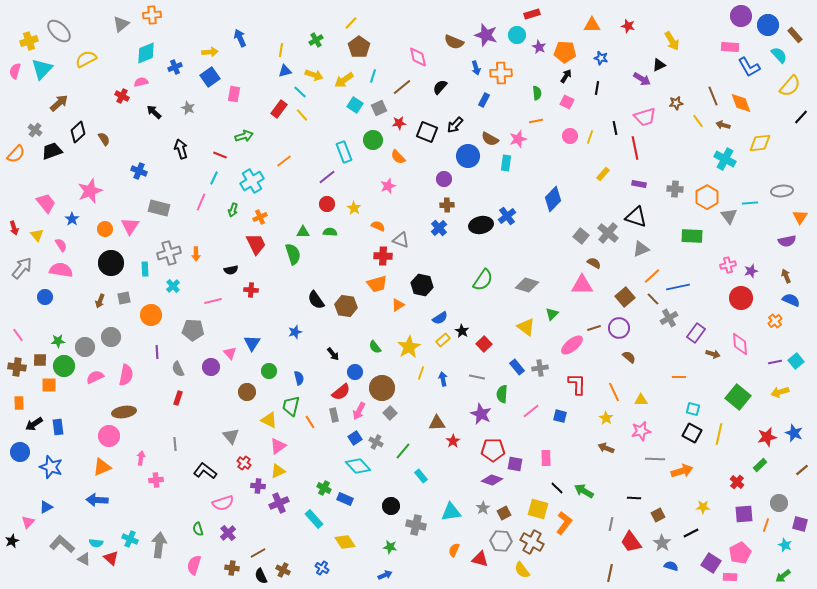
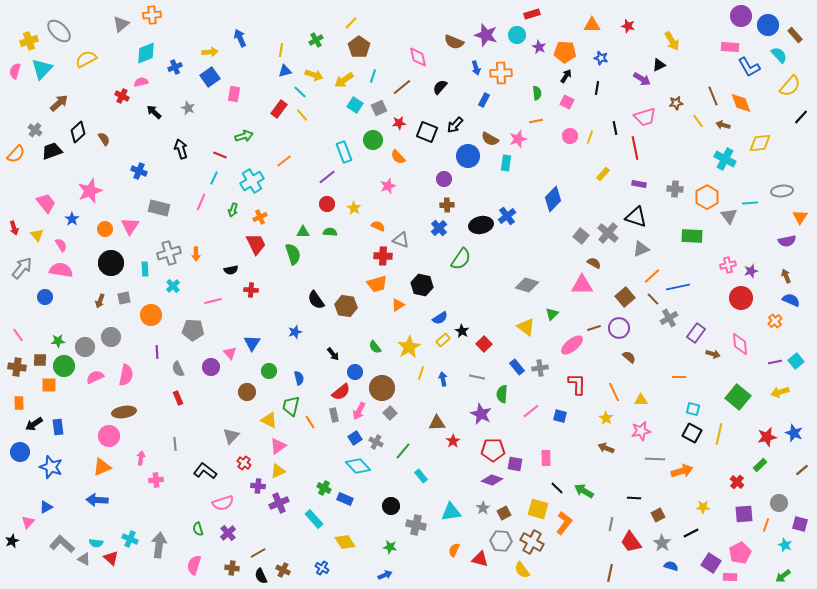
green semicircle at (483, 280): moved 22 px left, 21 px up
red rectangle at (178, 398): rotated 40 degrees counterclockwise
gray triangle at (231, 436): rotated 24 degrees clockwise
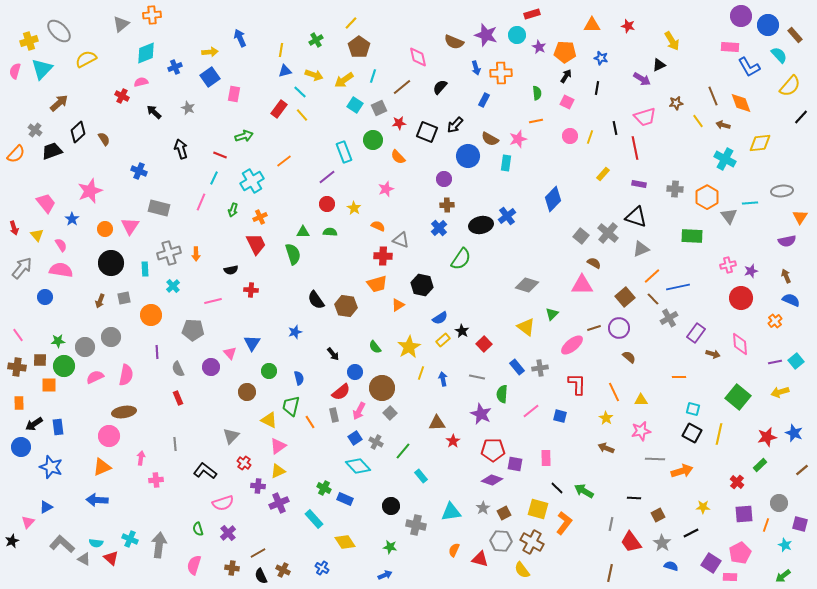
pink star at (388, 186): moved 2 px left, 3 px down
blue circle at (20, 452): moved 1 px right, 5 px up
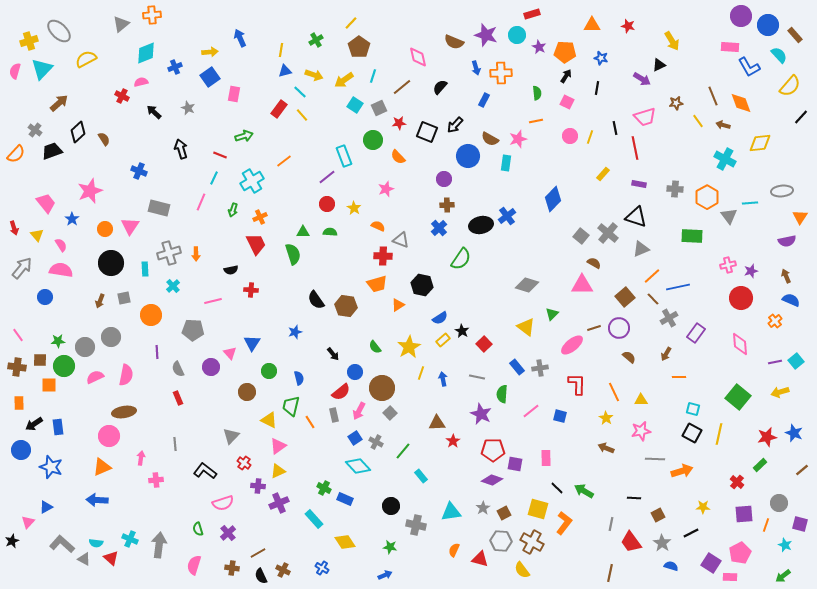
cyan rectangle at (344, 152): moved 4 px down
brown arrow at (713, 354): moved 47 px left; rotated 104 degrees clockwise
blue circle at (21, 447): moved 3 px down
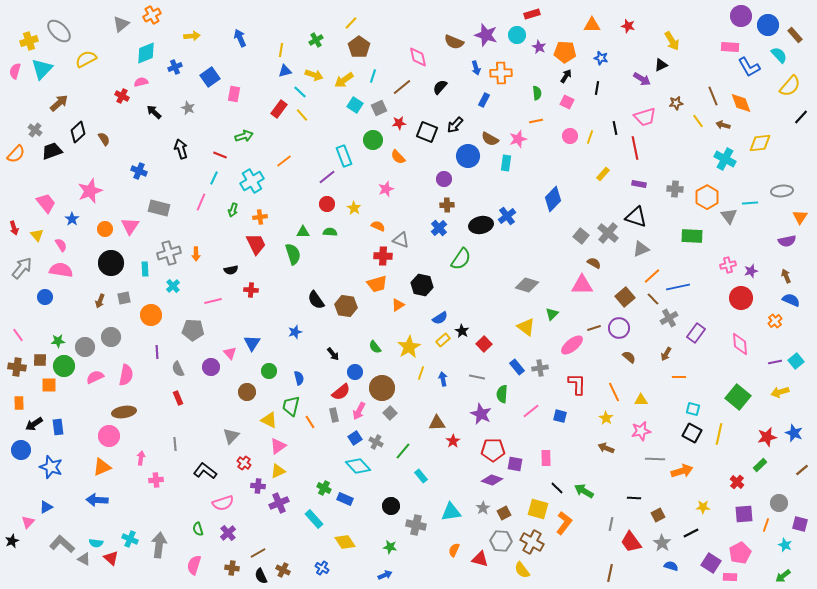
orange cross at (152, 15): rotated 24 degrees counterclockwise
yellow arrow at (210, 52): moved 18 px left, 16 px up
black triangle at (659, 65): moved 2 px right
orange cross at (260, 217): rotated 16 degrees clockwise
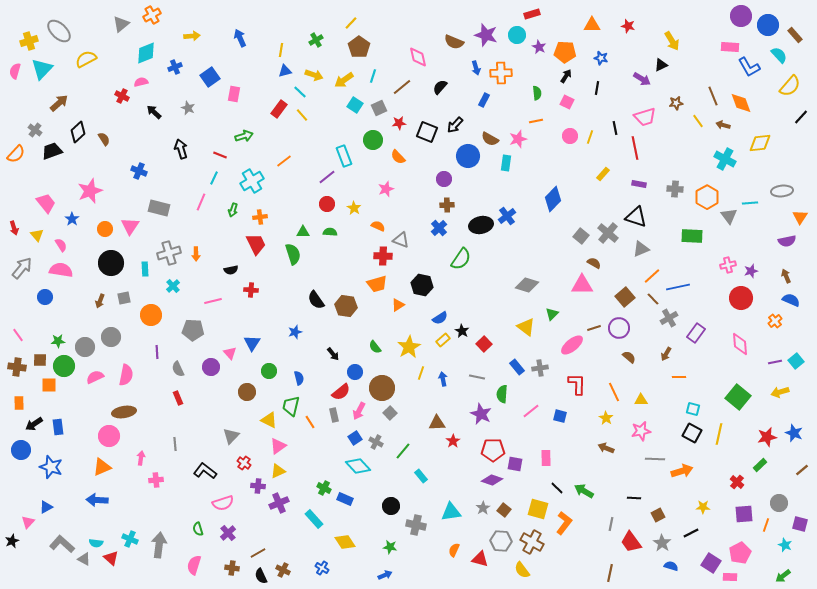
brown square at (504, 513): moved 3 px up; rotated 24 degrees counterclockwise
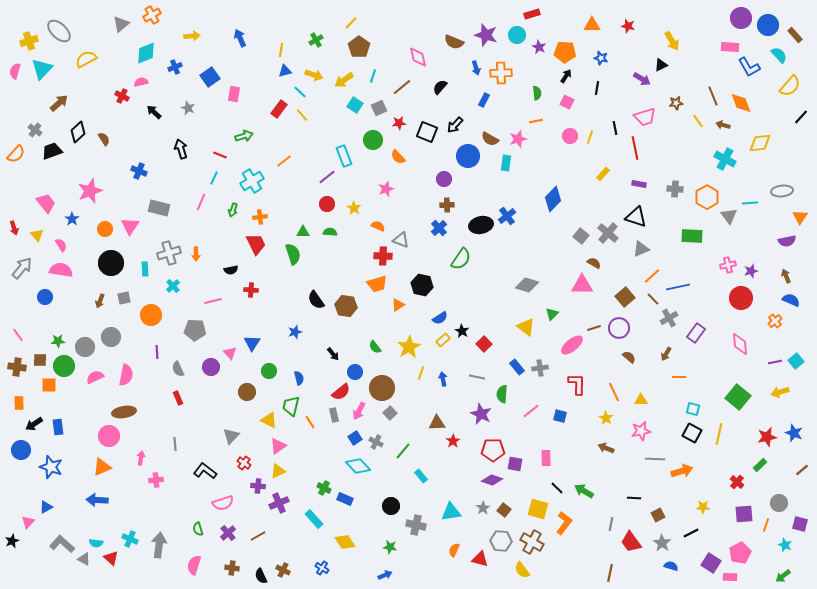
purple circle at (741, 16): moved 2 px down
gray pentagon at (193, 330): moved 2 px right
brown line at (258, 553): moved 17 px up
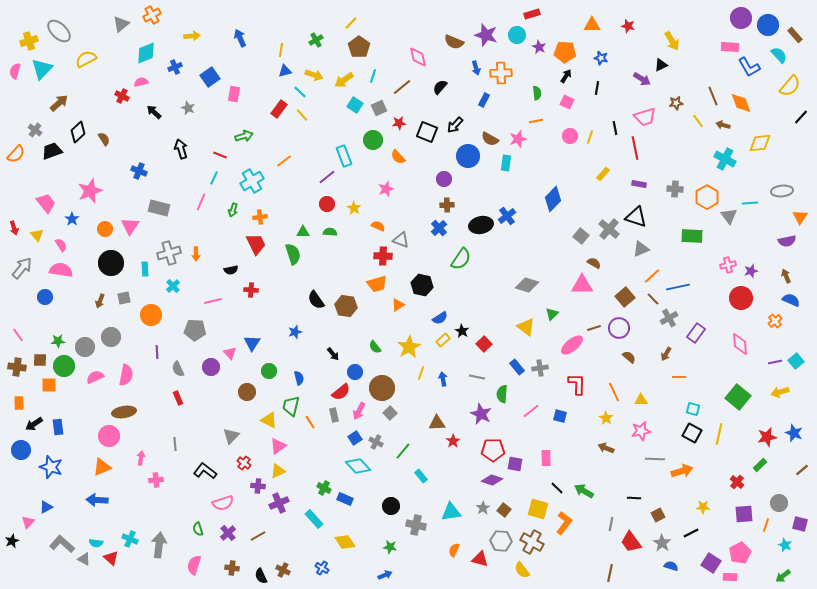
gray cross at (608, 233): moved 1 px right, 4 px up
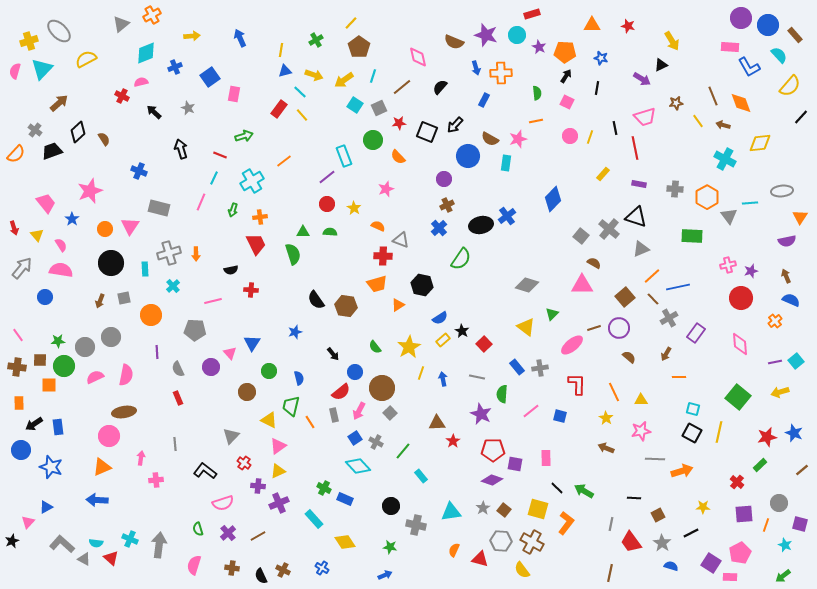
brown cross at (447, 205): rotated 24 degrees counterclockwise
yellow line at (719, 434): moved 2 px up
orange L-shape at (564, 523): moved 2 px right
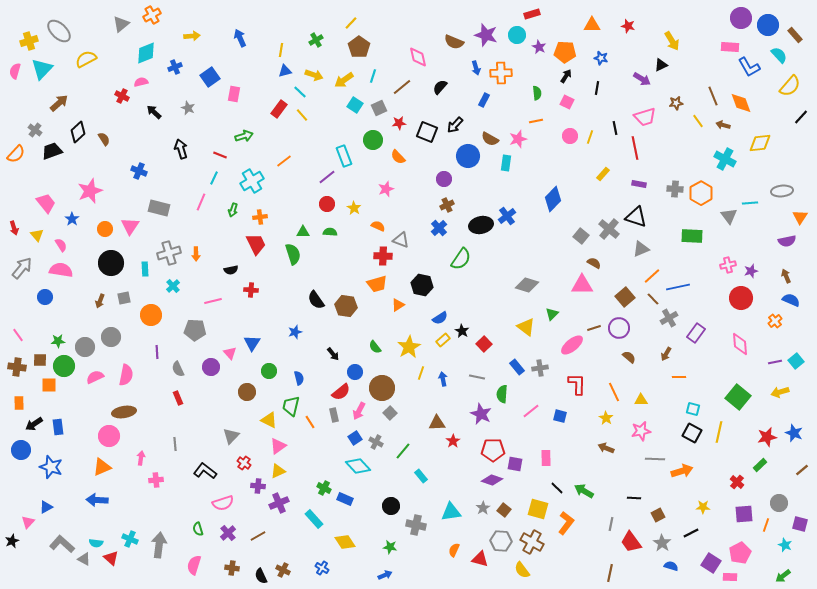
orange hexagon at (707, 197): moved 6 px left, 4 px up
